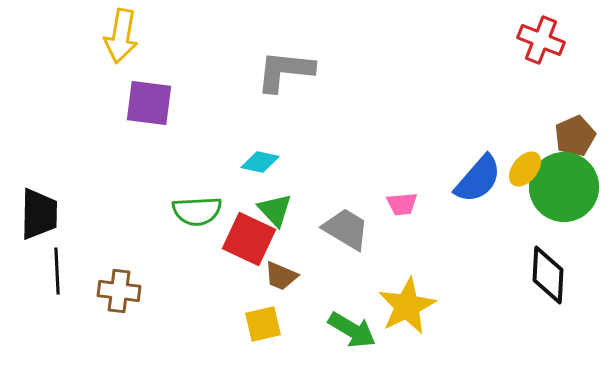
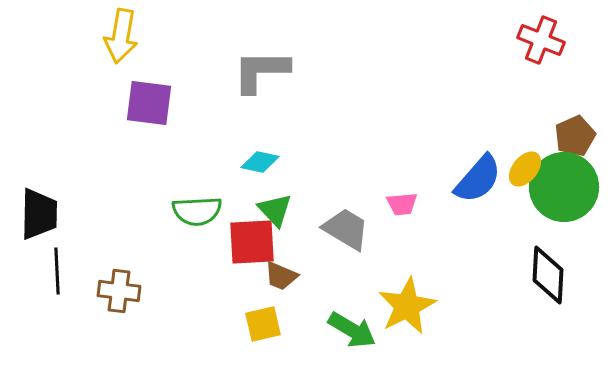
gray L-shape: moved 24 px left; rotated 6 degrees counterclockwise
red square: moved 3 px right, 3 px down; rotated 28 degrees counterclockwise
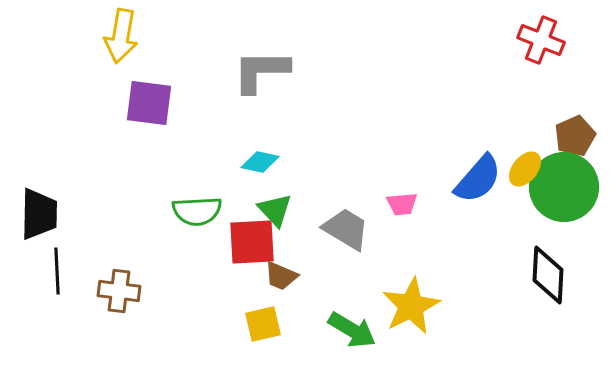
yellow star: moved 4 px right
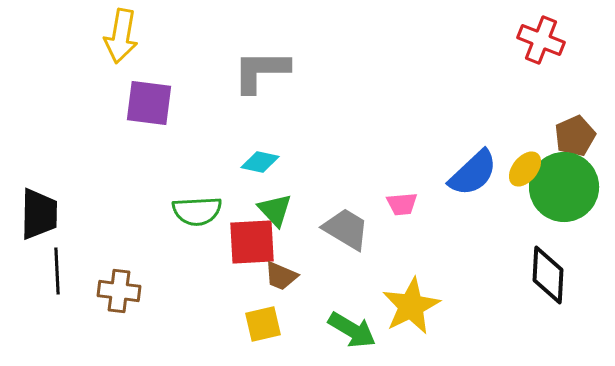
blue semicircle: moved 5 px left, 6 px up; rotated 6 degrees clockwise
